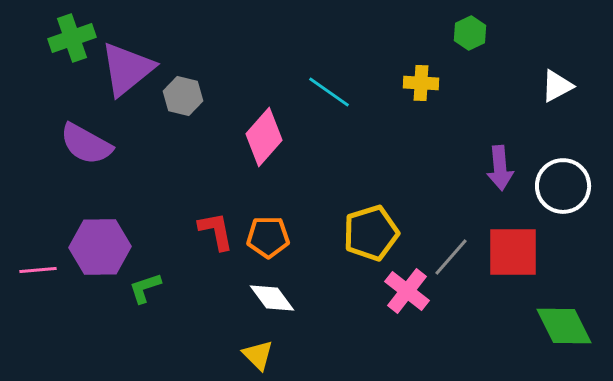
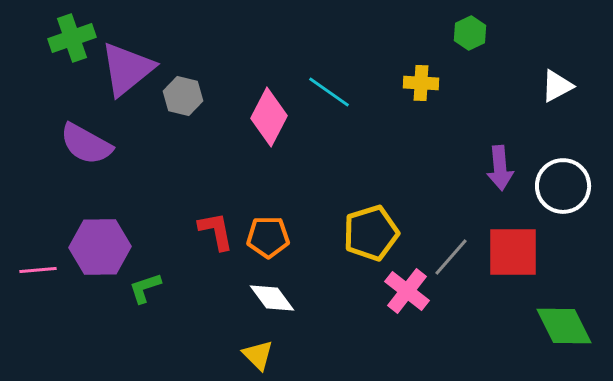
pink diamond: moved 5 px right, 20 px up; rotated 14 degrees counterclockwise
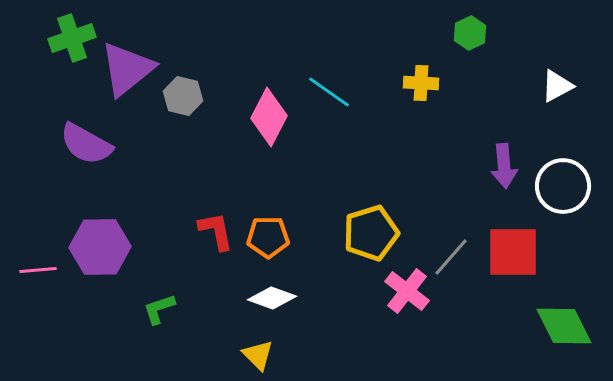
purple arrow: moved 4 px right, 2 px up
green L-shape: moved 14 px right, 21 px down
white diamond: rotated 33 degrees counterclockwise
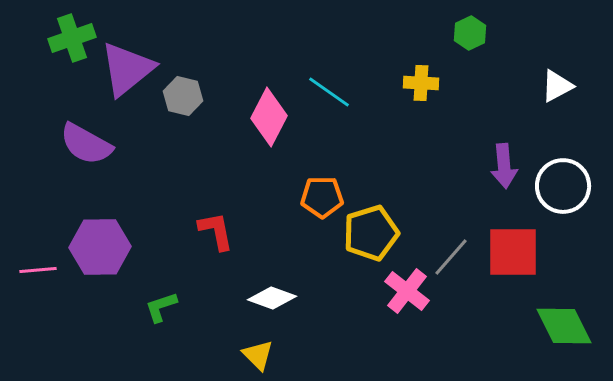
orange pentagon: moved 54 px right, 40 px up
green L-shape: moved 2 px right, 2 px up
